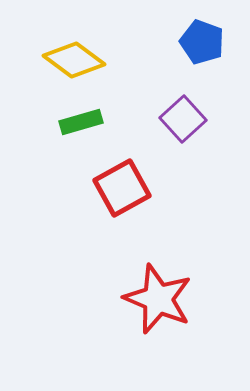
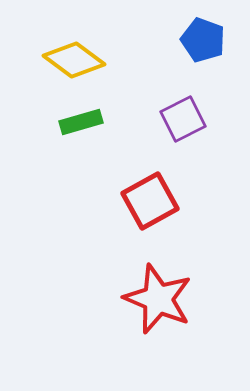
blue pentagon: moved 1 px right, 2 px up
purple square: rotated 15 degrees clockwise
red square: moved 28 px right, 13 px down
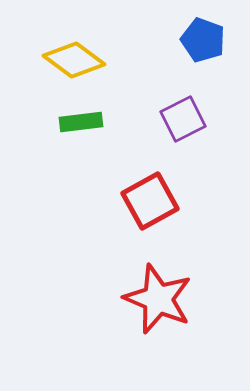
green rectangle: rotated 9 degrees clockwise
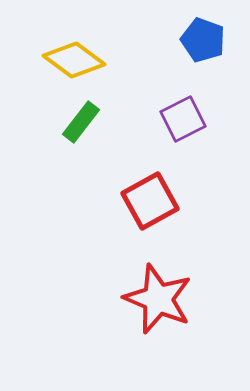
green rectangle: rotated 45 degrees counterclockwise
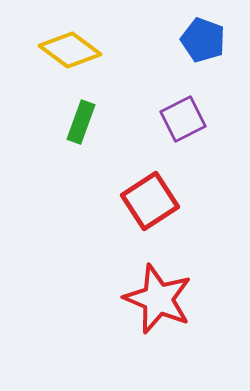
yellow diamond: moved 4 px left, 10 px up
green rectangle: rotated 18 degrees counterclockwise
red square: rotated 4 degrees counterclockwise
